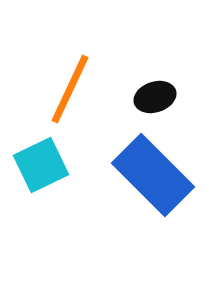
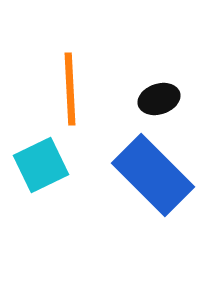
orange line: rotated 28 degrees counterclockwise
black ellipse: moved 4 px right, 2 px down
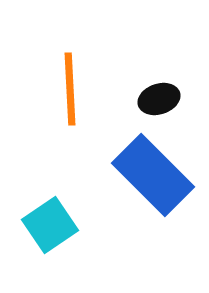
cyan square: moved 9 px right, 60 px down; rotated 8 degrees counterclockwise
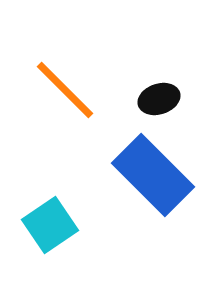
orange line: moved 5 px left, 1 px down; rotated 42 degrees counterclockwise
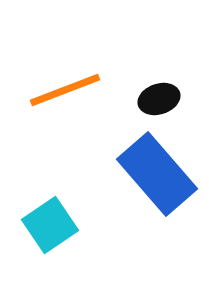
orange line: rotated 66 degrees counterclockwise
blue rectangle: moved 4 px right, 1 px up; rotated 4 degrees clockwise
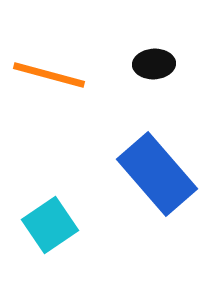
orange line: moved 16 px left, 15 px up; rotated 36 degrees clockwise
black ellipse: moved 5 px left, 35 px up; rotated 15 degrees clockwise
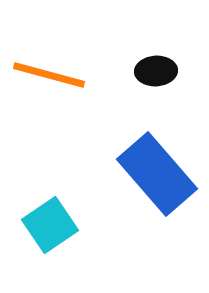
black ellipse: moved 2 px right, 7 px down
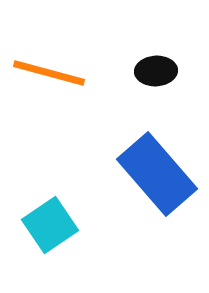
orange line: moved 2 px up
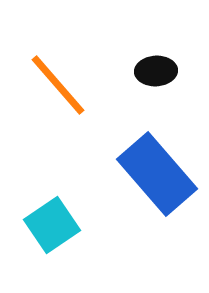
orange line: moved 9 px right, 12 px down; rotated 34 degrees clockwise
cyan square: moved 2 px right
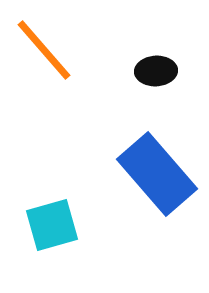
orange line: moved 14 px left, 35 px up
cyan square: rotated 18 degrees clockwise
